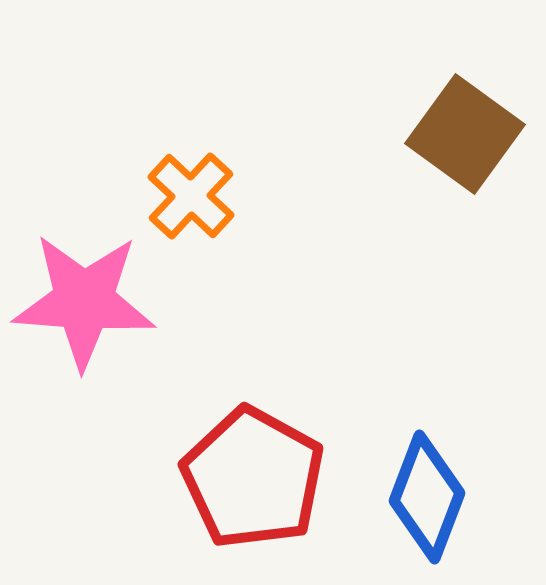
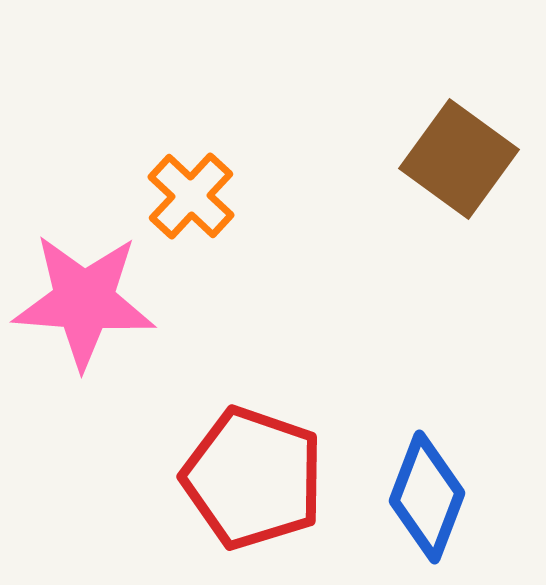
brown square: moved 6 px left, 25 px down
red pentagon: rotated 10 degrees counterclockwise
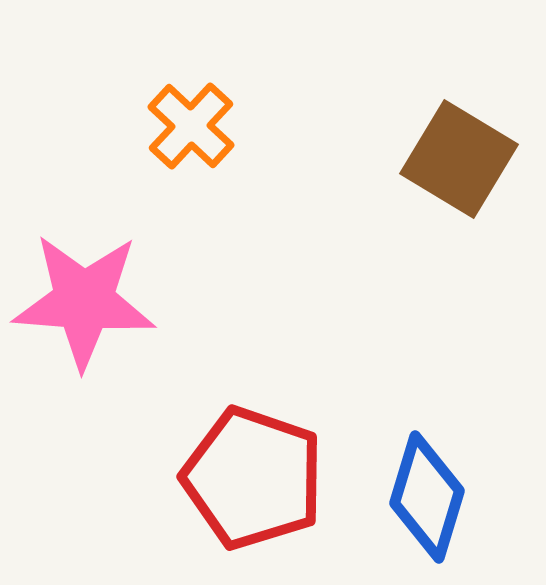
brown square: rotated 5 degrees counterclockwise
orange cross: moved 70 px up
blue diamond: rotated 4 degrees counterclockwise
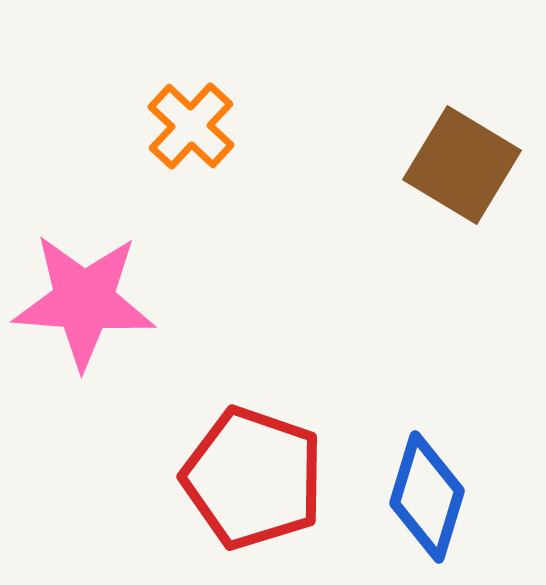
brown square: moved 3 px right, 6 px down
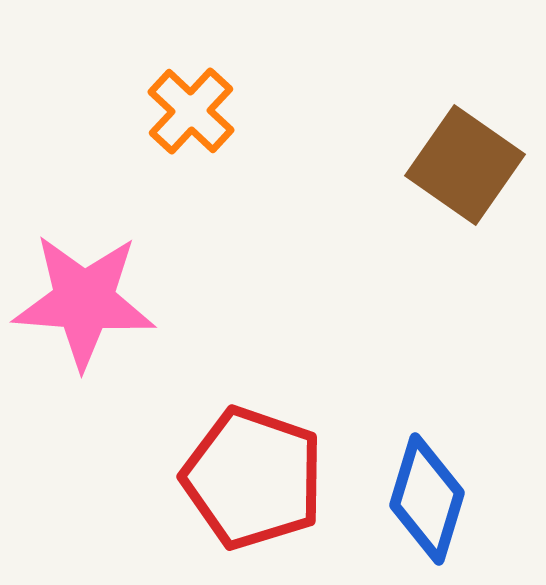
orange cross: moved 15 px up
brown square: moved 3 px right; rotated 4 degrees clockwise
blue diamond: moved 2 px down
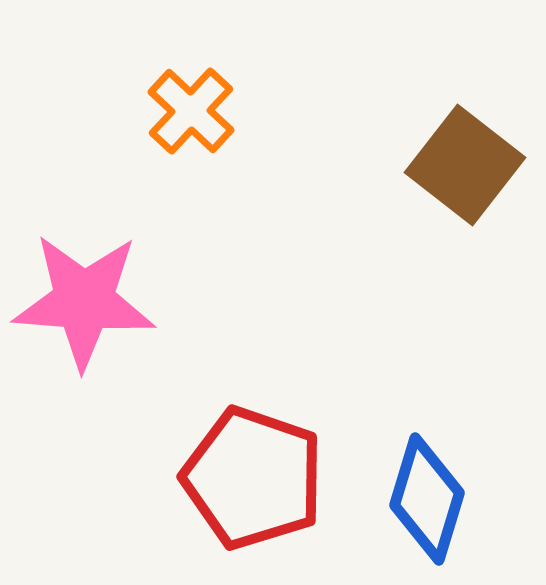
brown square: rotated 3 degrees clockwise
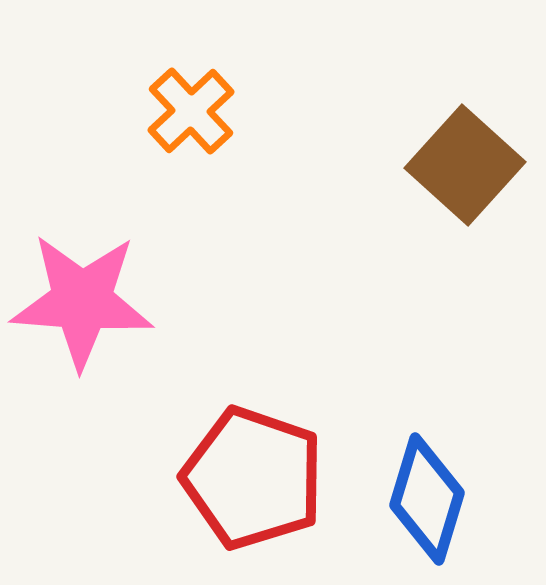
orange cross: rotated 4 degrees clockwise
brown square: rotated 4 degrees clockwise
pink star: moved 2 px left
